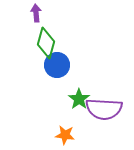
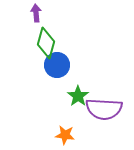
green star: moved 1 px left, 3 px up
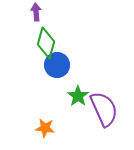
purple arrow: moved 1 px up
purple semicircle: rotated 117 degrees counterclockwise
orange star: moved 20 px left, 7 px up
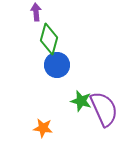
green diamond: moved 3 px right, 4 px up
green star: moved 3 px right, 5 px down; rotated 20 degrees counterclockwise
orange star: moved 2 px left
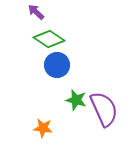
purple arrow: rotated 42 degrees counterclockwise
green diamond: rotated 72 degrees counterclockwise
green star: moved 5 px left, 1 px up
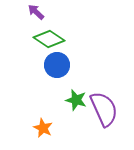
orange star: rotated 18 degrees clockwise
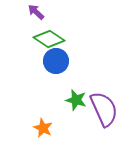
blue circle: moved 1 px left, 4 px up
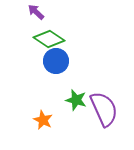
orange star: moved 8 px up
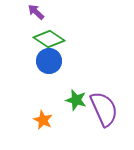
blue circle: moved 7 px left
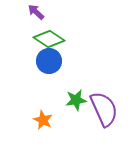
green star: rotated 25 degrees counterclockwise
